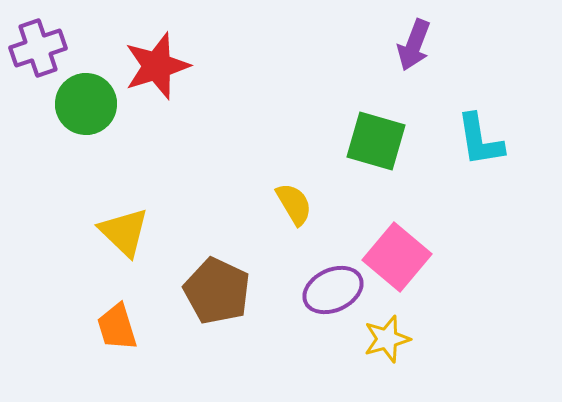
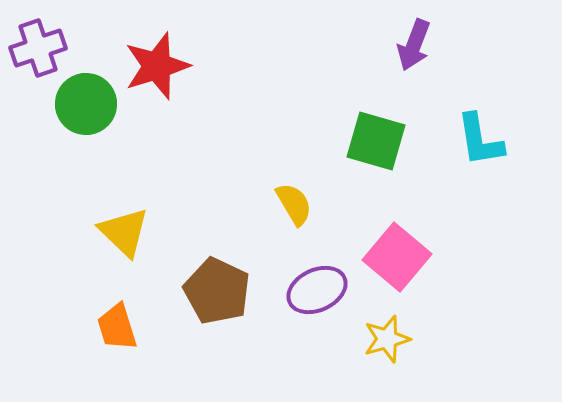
purple ellipse: moved 16 px left
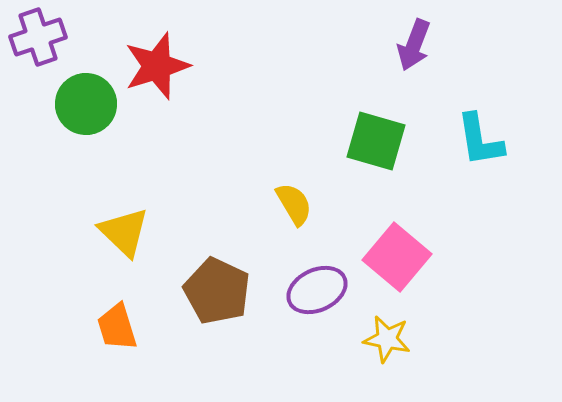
purple cross: moved 11 px up
yellow star: rotated 27 degrees clockwise
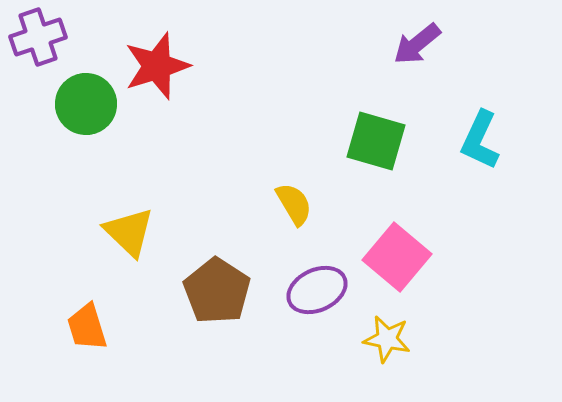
purple arrow: moved 3 px right, 1 px up; rotated 30 degrees clockwise
cyan L-shape: rotated 34 degrees clockwise
yellow triangle: moved 5 px right
brown pentagon: rotated 8 degrees clockwise
orange trapezoid: moved 30 px left
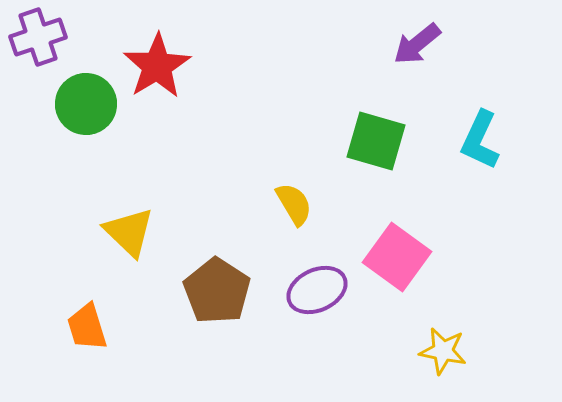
red star: rotated 14 degrees counterclockwise
pink square: rotated 4 degrees counterclockwise
yellow star: moved 56 px right, 12 px down
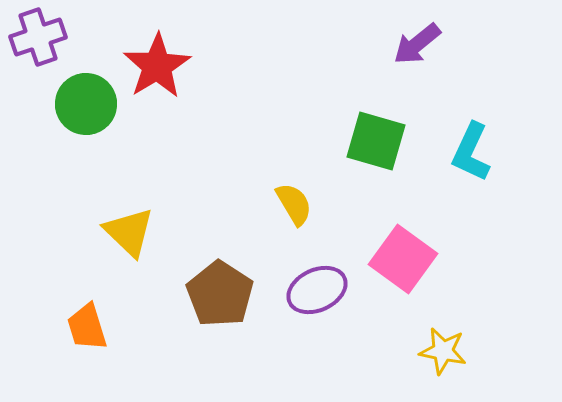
cyan L-shape: moved 9 px left, 12 px down
pink square: moved 6 px right, 2 px down
brown pentagon: moved 3 px right, 3 px down
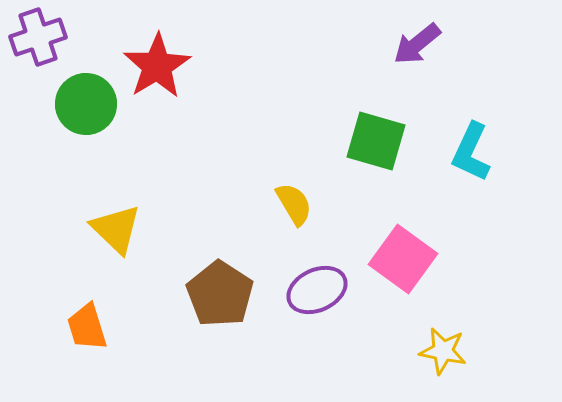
yellow triangle: moved 13 px left, 3 px up
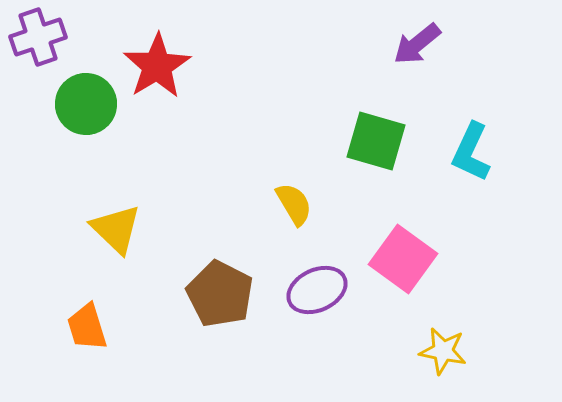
brown pentagon: rotated 6 degrees counterclockwise
